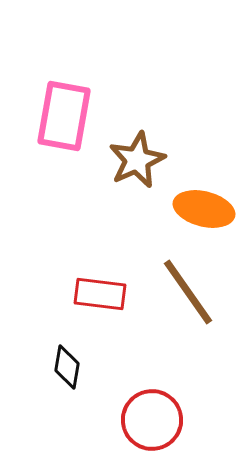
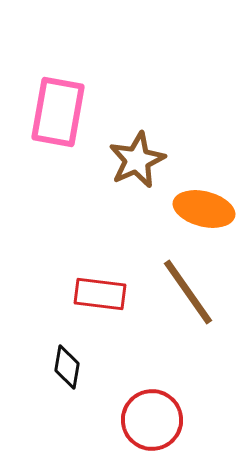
pink rectangle: moved 6 px left, 4 px up
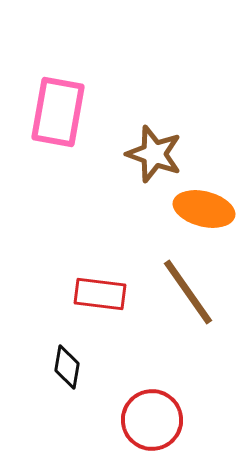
brown star: moved 17 px right, 6 px up; rotated 28 degrees counterclockwise
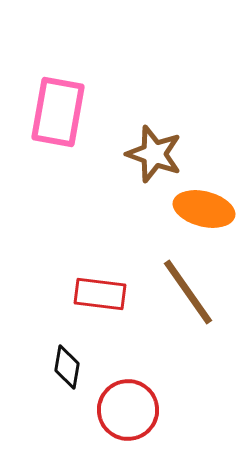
red circle: moved 24 px left, 10 px up
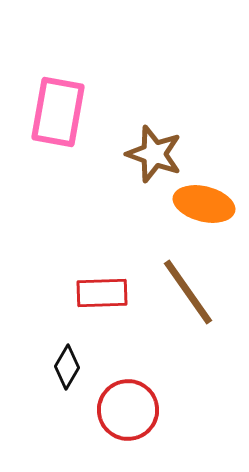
orange ellipse: moved 5 px up
red rectangle: moved 2 px right, 1 px up; rotated 9 degrees counterclockwise
black diamond: rotated 21 degrees clockwise
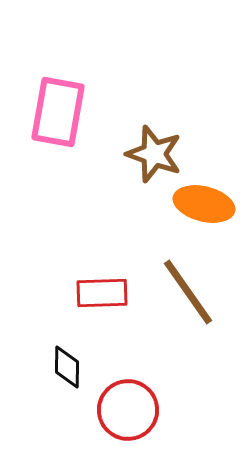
black diamond: rotated 30 degrees counterclockwise
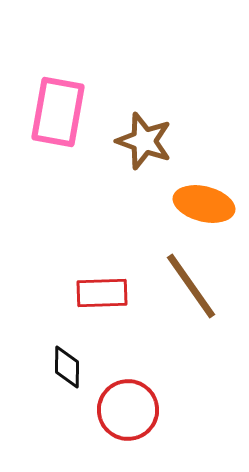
brown star: moved 10 px left, 13 px up
brown line: moved 3 px right, 6 px up
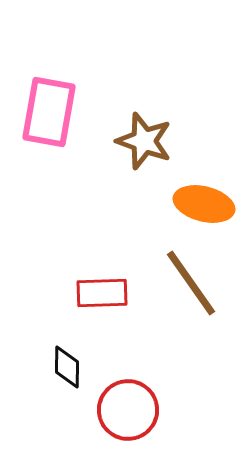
pink rectangle: moved 9 px left
brown line: moved 3 px up
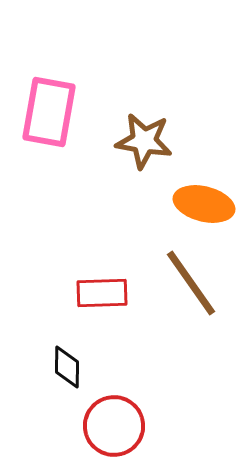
brown star: rotated 10 degrees counterclockwise
red circle: moved 14 px left, 16 px down
